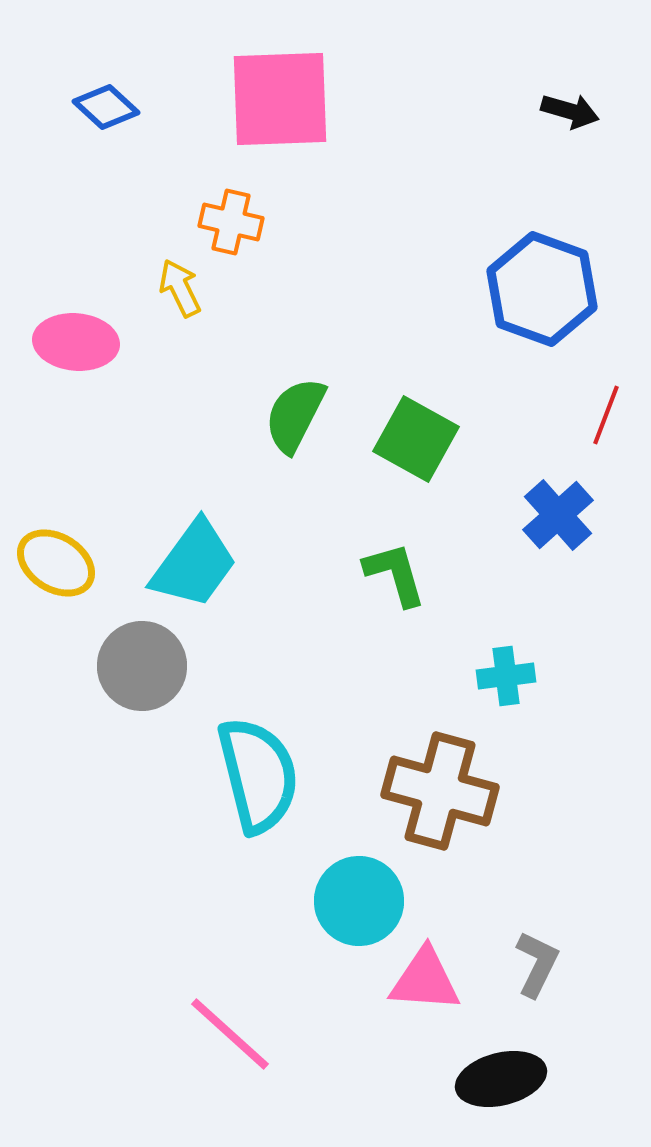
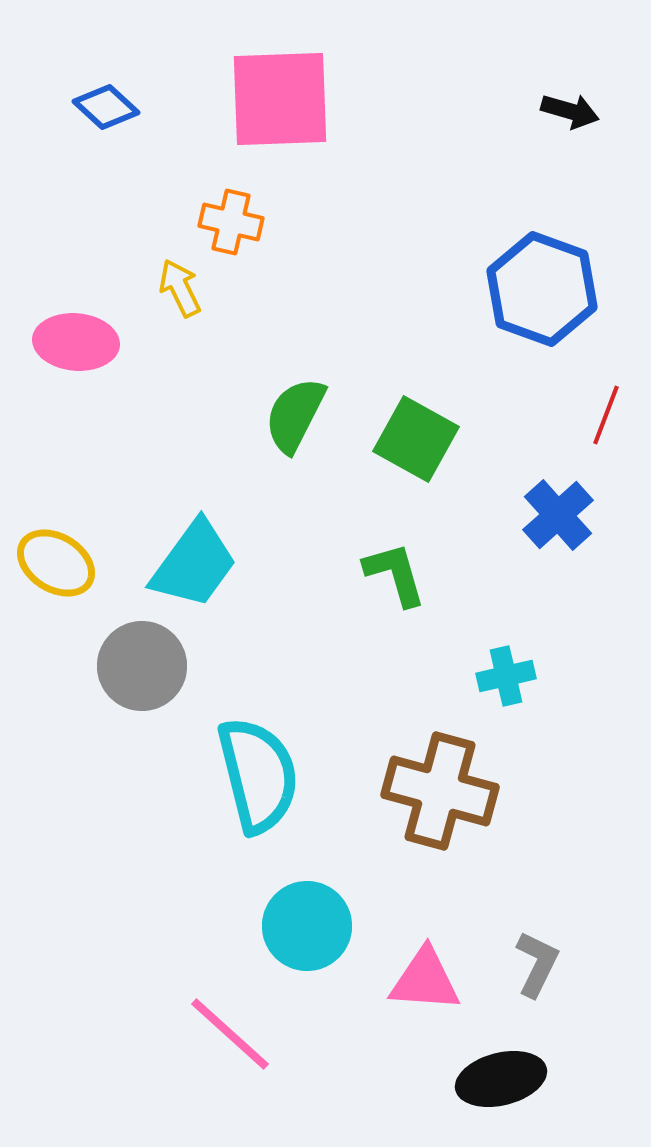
cyan cross: rotated 6 degrees counterclockwise
cyan circle: moved 52 px left, 25 px down
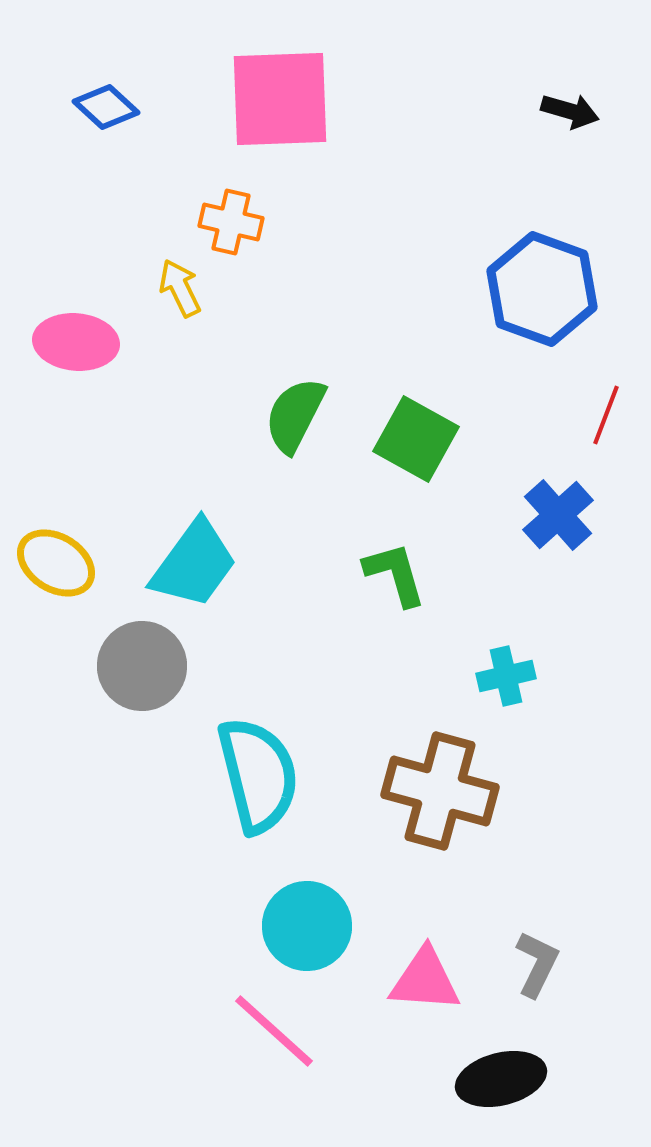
pink line: moved 44 px right, 3 px up
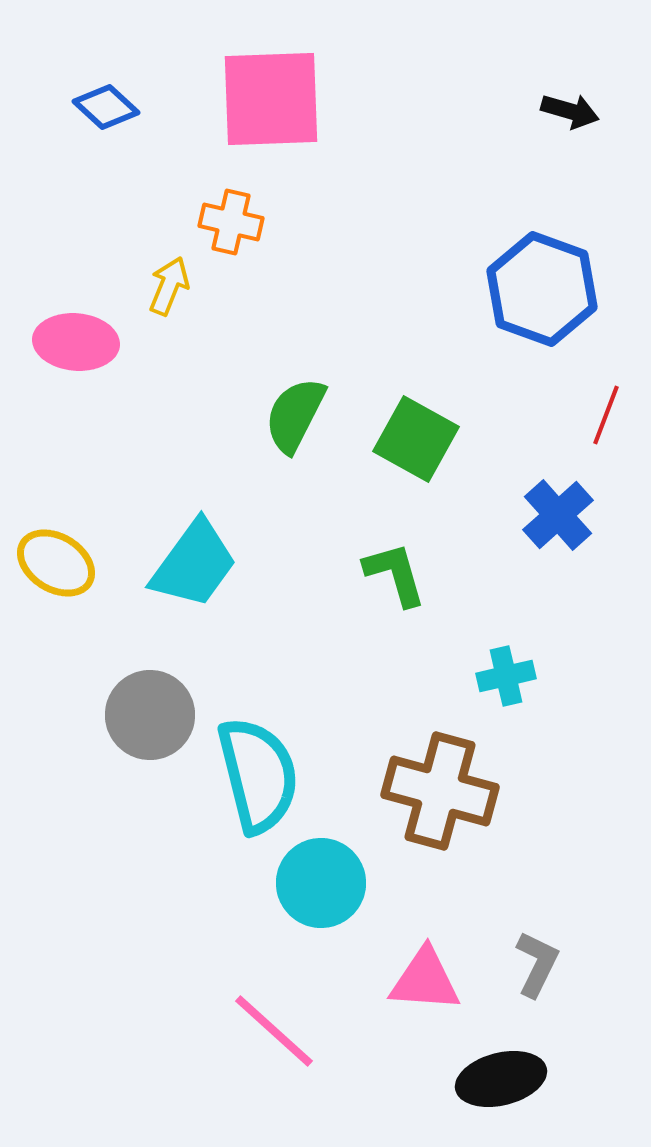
pink square: moved 9 px left
yellow arrow: moved 11 px left, 2 px up; rotated 48 degrees clockwise
gray circle: moved 8 px right, 49 px down
cyan circle: moved 14 px right, 43 px up
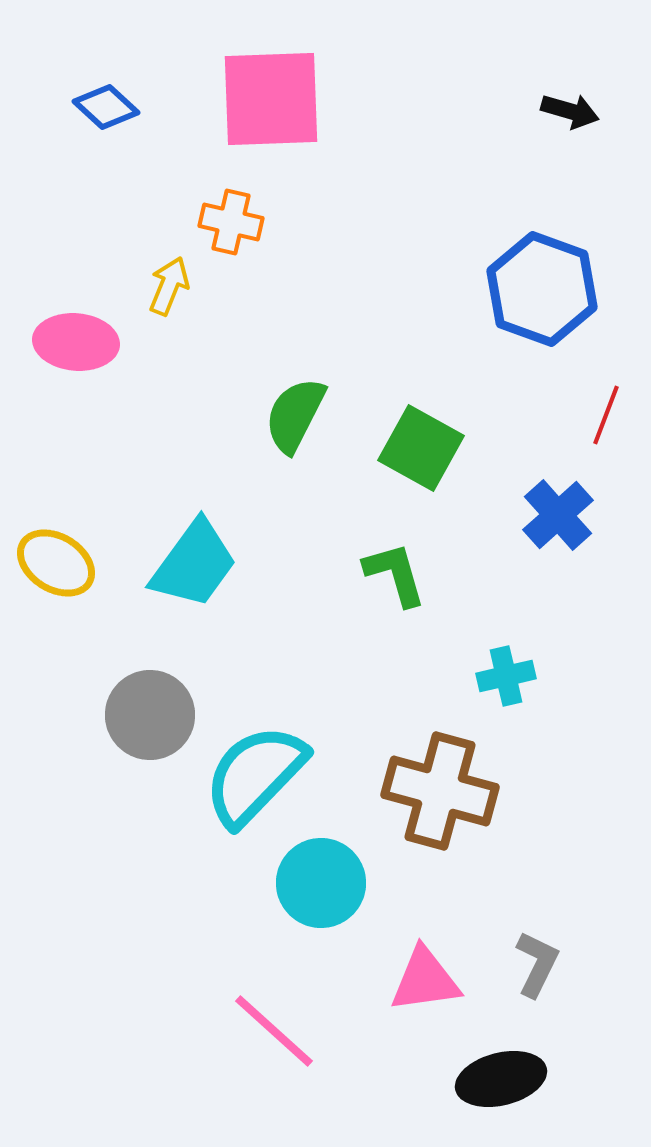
green square: moved 5 px right, 9 px down
cyan semicircle: moved 3 px left; rotated 122 degrees counterclockwise
pink triangle: rotated 12 degrees counterclockwise
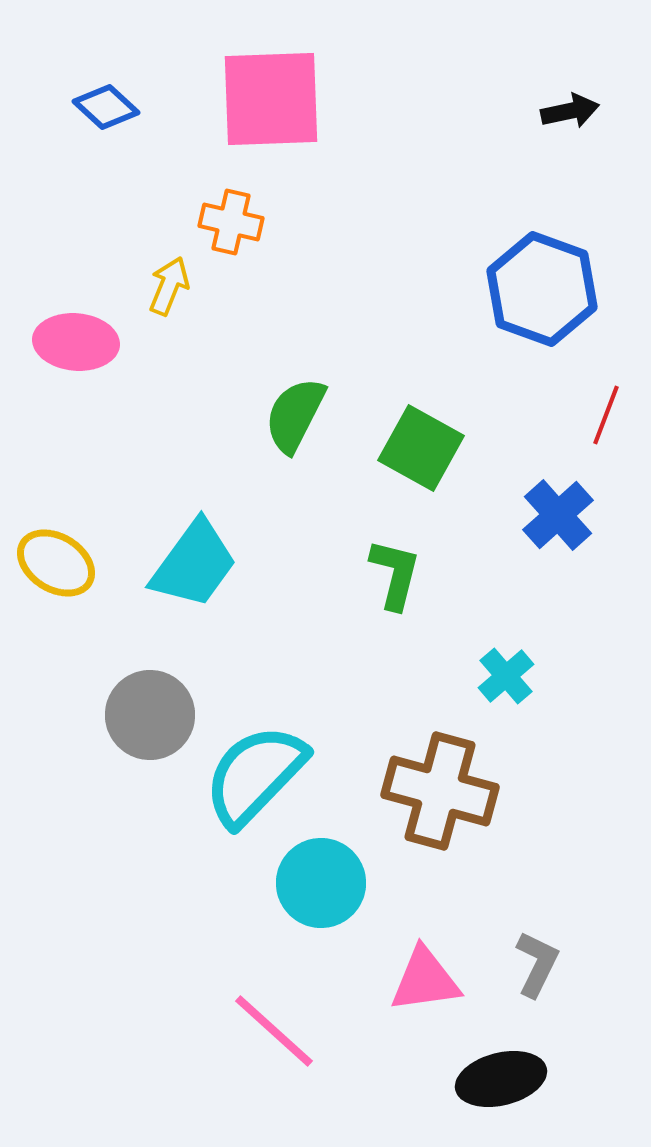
black arrow: rotated 28 degrees counterclockwise
green L-shape: rotated 30 degrees clockwise
cyan cross: rotated 28 degrees counterclockwise
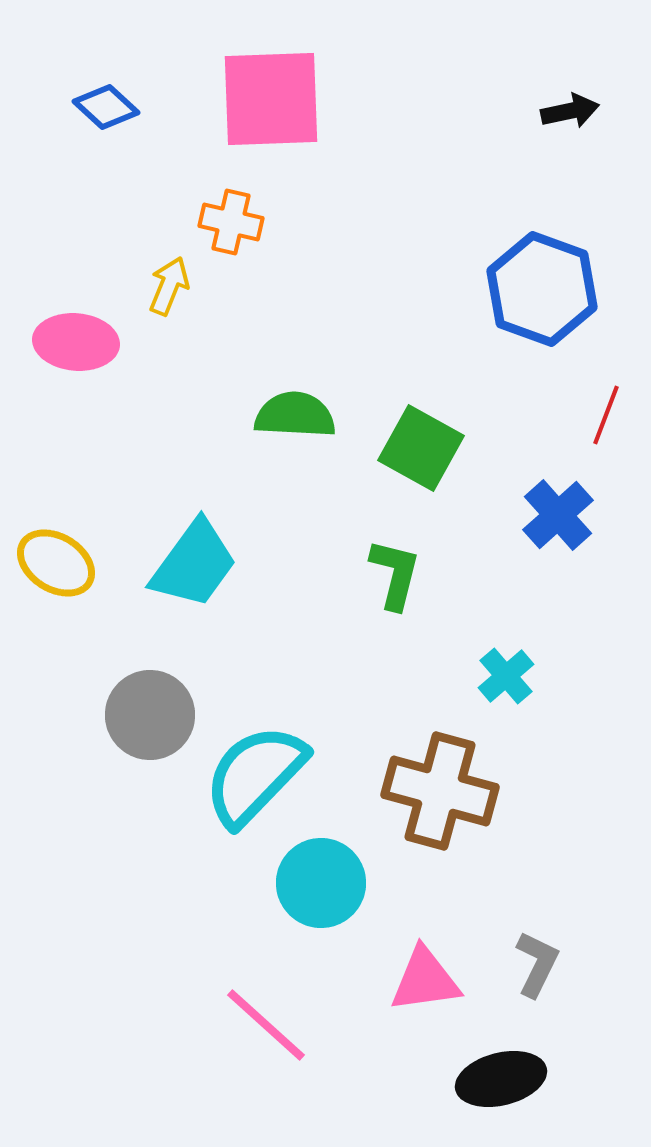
green semicircle: rotated 66 degrees clockwise
pink line: moved 8 px left, 6 px up
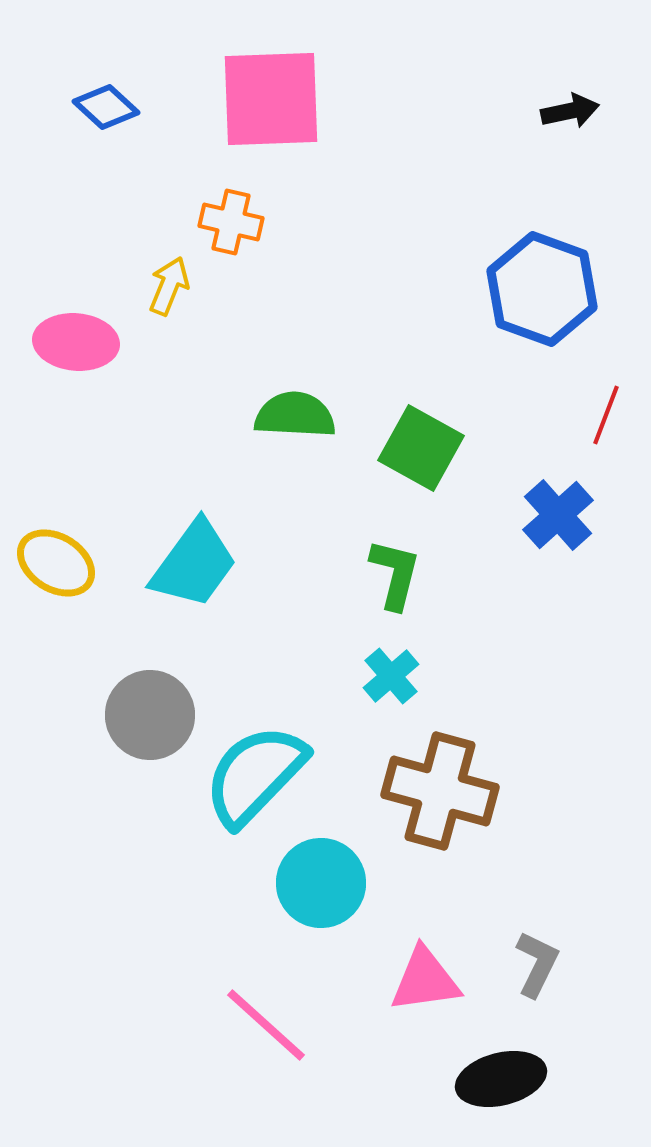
cyan cross: moved 115 px left
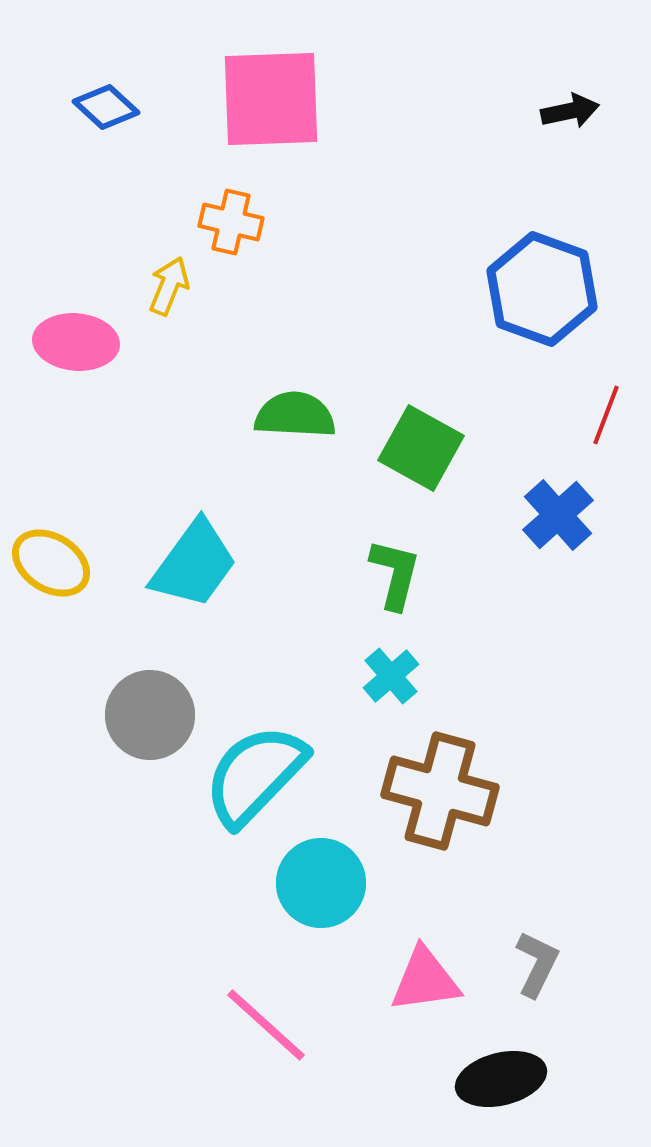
yellow ellipse: moved 5 px left
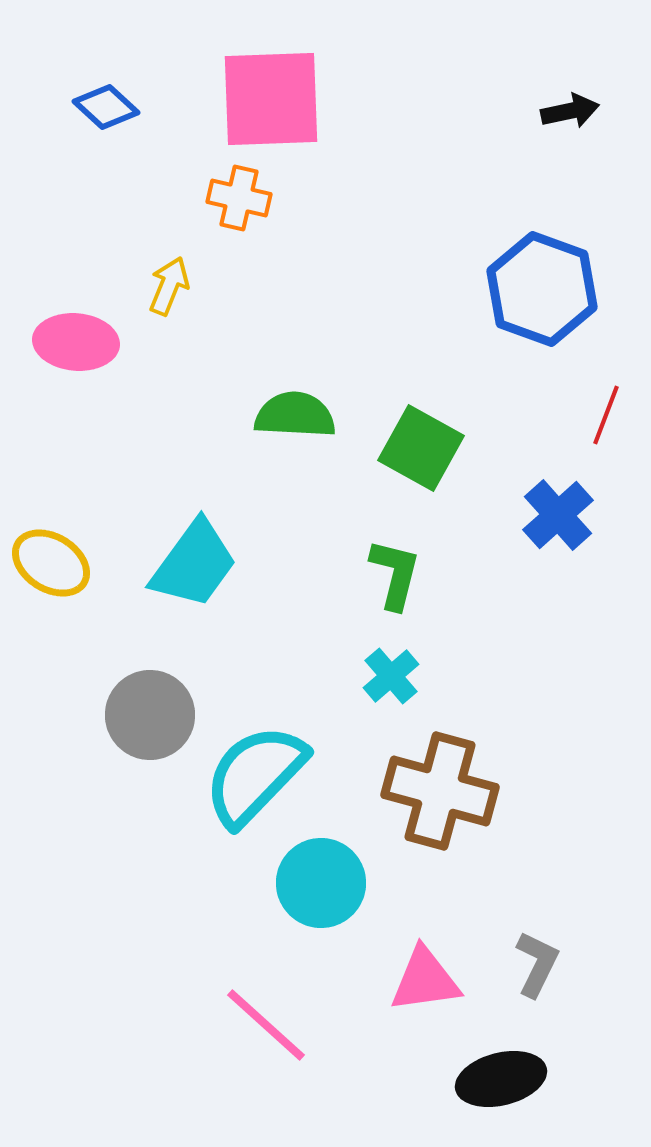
orange cross: moved 8 px right, 24 px up
